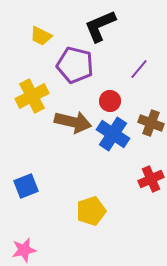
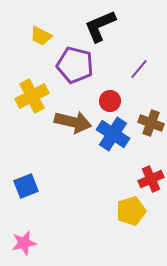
yellow pentagon: moved 40 px right
pink star: moved 7 px up
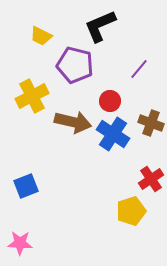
red cross: rotated 10 degrees counterclockwise
pink star: moved 4 px left; rotated 15 degrees clockwise
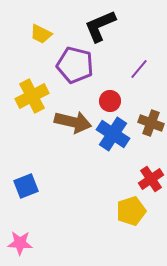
yellow trapezoid: moved 2 px up
